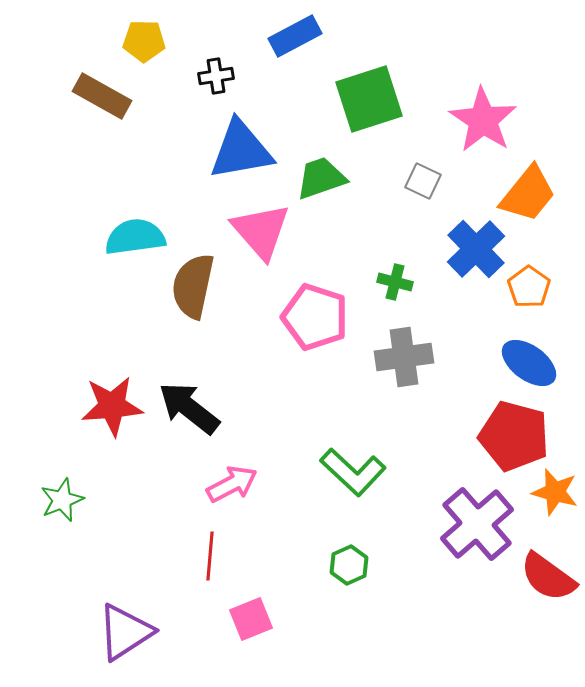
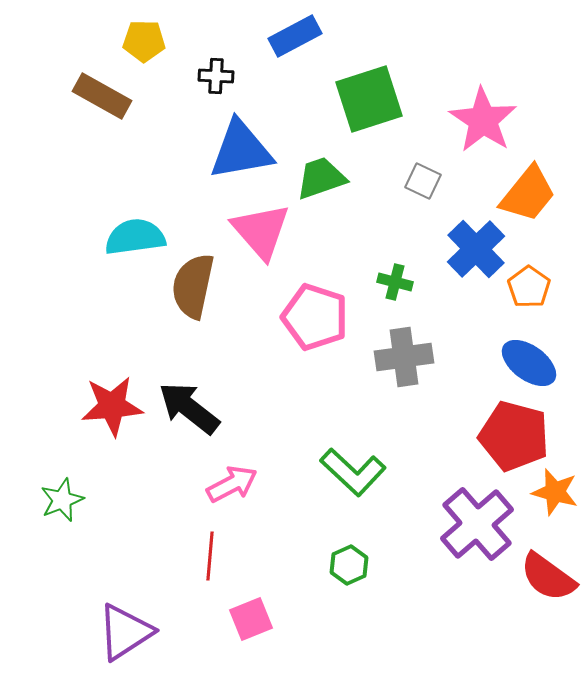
black cross: rotated 12 degrees clockwise
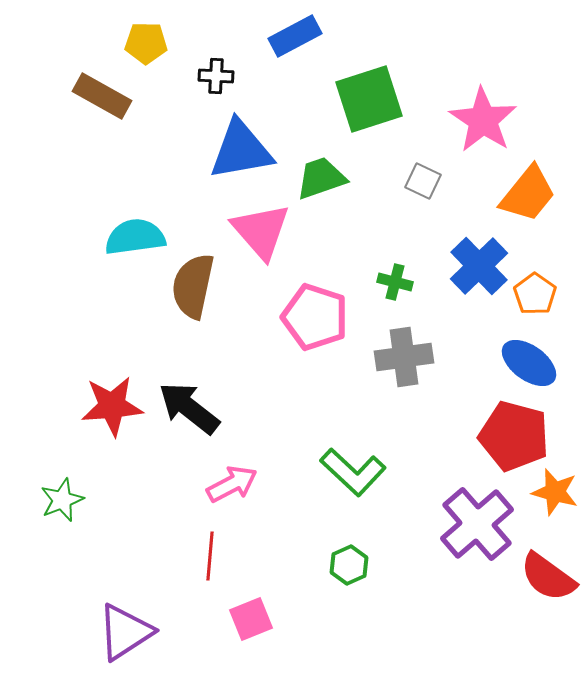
yellow pentagon: moved 2 px right, 2 px down
blue cross: moved 3 px right, 17 px down
orange pentagon: moved 6 px right, 7 px down
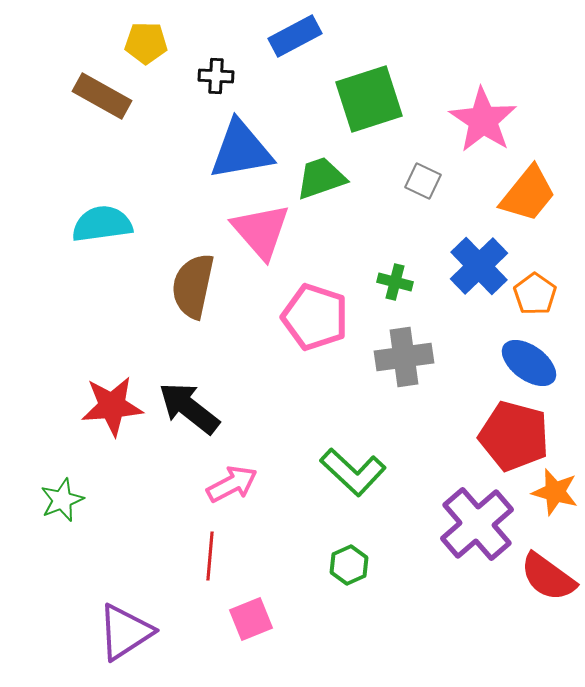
cyan semicircle: moved 33 px left, 13 px up
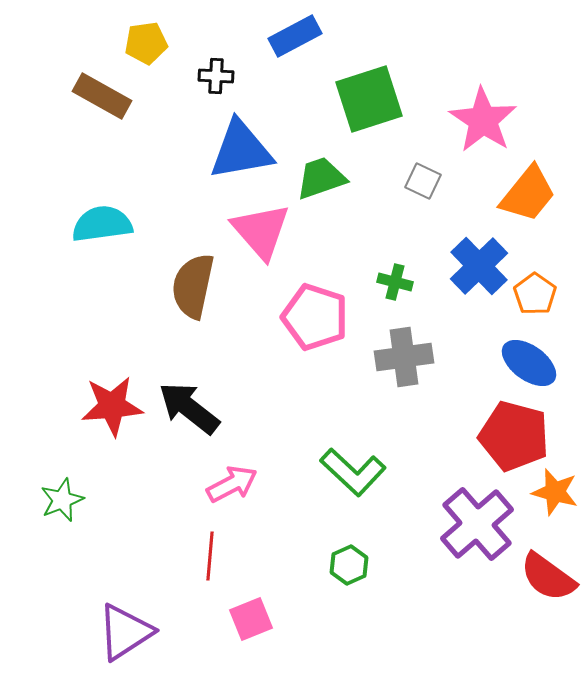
yellow pentagon: rotated 9 degrees counterclockwise
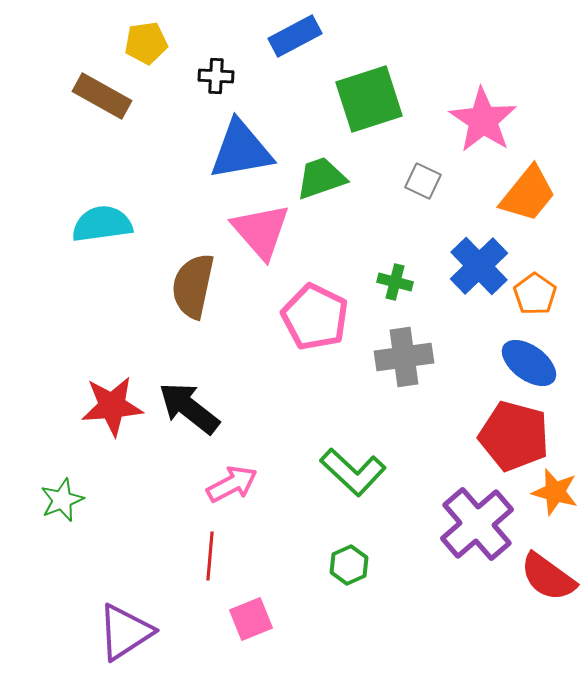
pink pentagon: rotated 8 degrees clockwise
